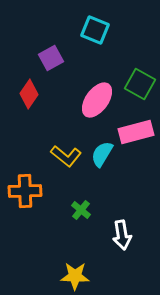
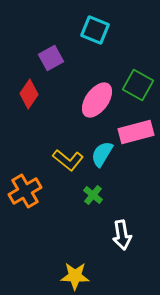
green square: moved 2 px left, 1 px down
yellow L-shape: moved 2 px right, 4 px down
orange cross: rotated 28 degrees counterclockwise
green cross: moved 12 px right, 15 px up
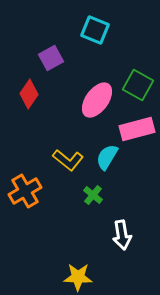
pink rectangle: moved 1 px right, 3 px up
cyan semicircle: moved 5 px right, 3 px down
yellow star: moved 3 px right, 1 px down
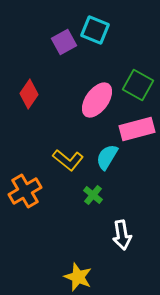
purple square: moved 13 px right, 16 px up
yellow star: rotated 20 degrees clockwise
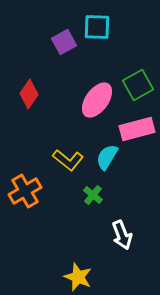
cyan square: moved 2 px right, 3 px up; rotated 20 degrees counterclockwise
green square: rotated 32 degrees clockwise
white arrow: rotated 12 degrees counterclockwise
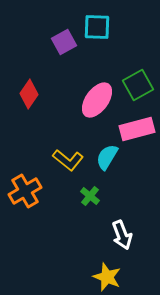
green cross: moved 3 px left, 1 px down
yellow star: moved 29 px right
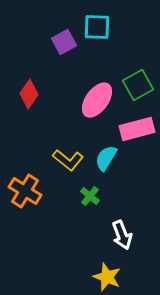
cyan semicircle: moved 1 px left, 1 px down
orange cross: rotated 28 degrees counterclockwise
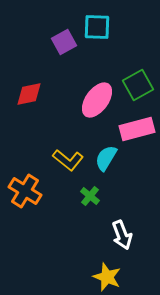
red diamond: rotated 44 degrees clockwise
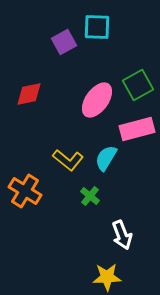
yellow star: rotated 24 degrees counterclockwise
